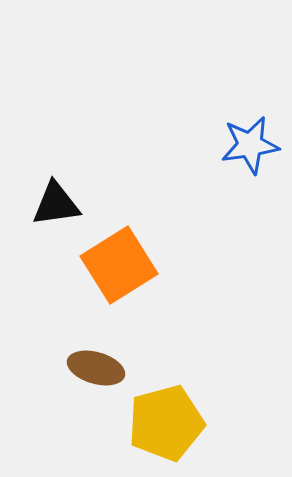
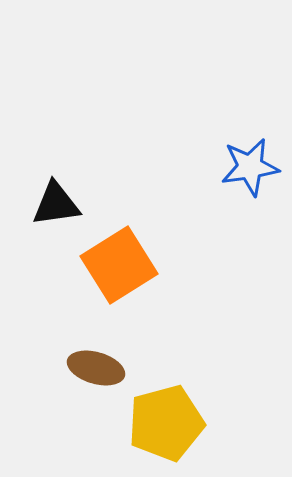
blue star: moved 22 px down
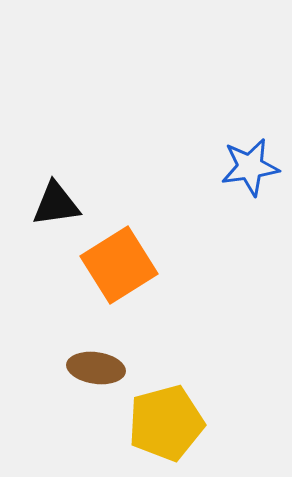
brown ellipse: rotated 8 degrees counterclockwise
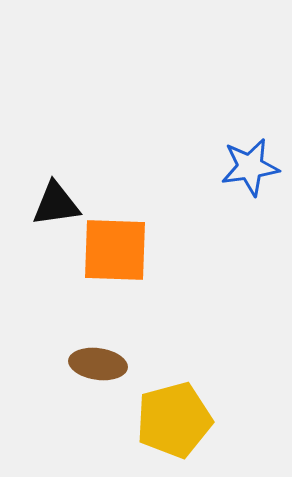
orange square: moved 4 px left, 15 px up; rotated 34 degrees clockwise
brown ellipse: moved 2 px right, 4 px up
yellow pentagon: moved 8 px right, 3 px up
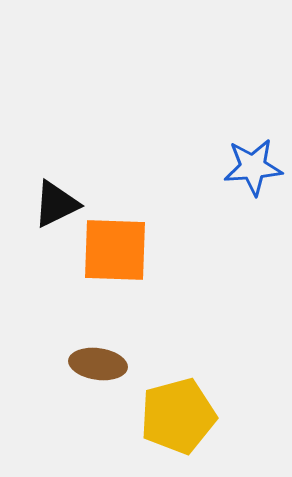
blue star: moved 3 px right; rotated 4 degrees clockwise
black triangle: rotated 18 degrees counterclockwise
yellow pentagon: moved 4 px right, 4 px up
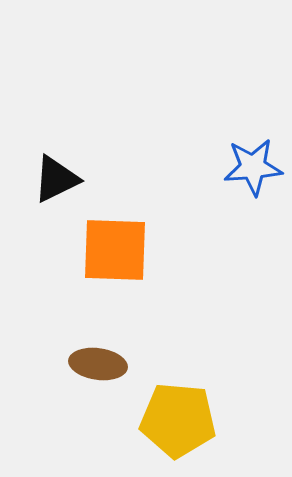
black triangle: moved 25 px up
yellow pentagon: moved 4 px down; rotated 20 degrees clockwise
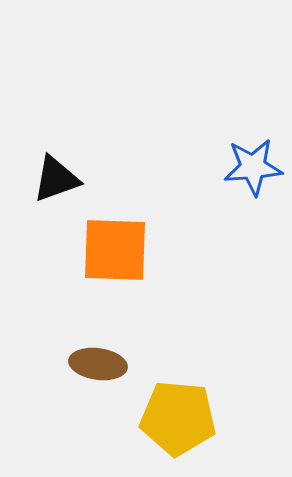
black triangle: rotated 6 degrees clockwise
yellow pentagon: moved 2 px up
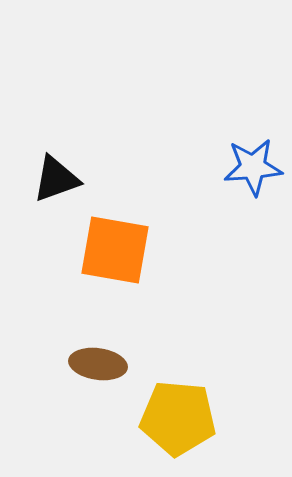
orange square: rotated 8 degrees clockwise
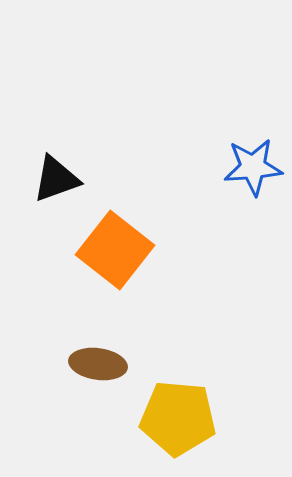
orange square: rotated 28 degrees clockwise
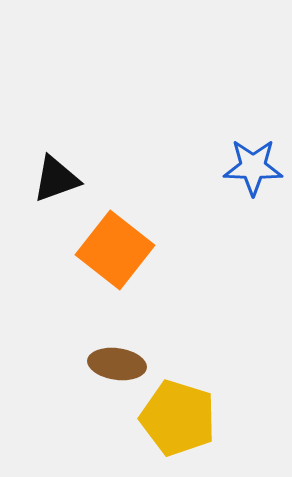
blue star: rotated 6 degrees clockwise
brown ellipse: moved 19 px right
yellow pentagon: rotated 12 degrees clockwise
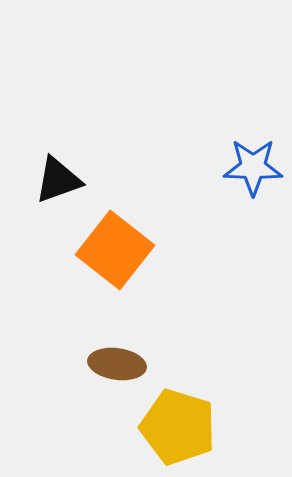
black triangle: moved 2 px right, 1 px down
yellow pentagon: moved 9 px down
